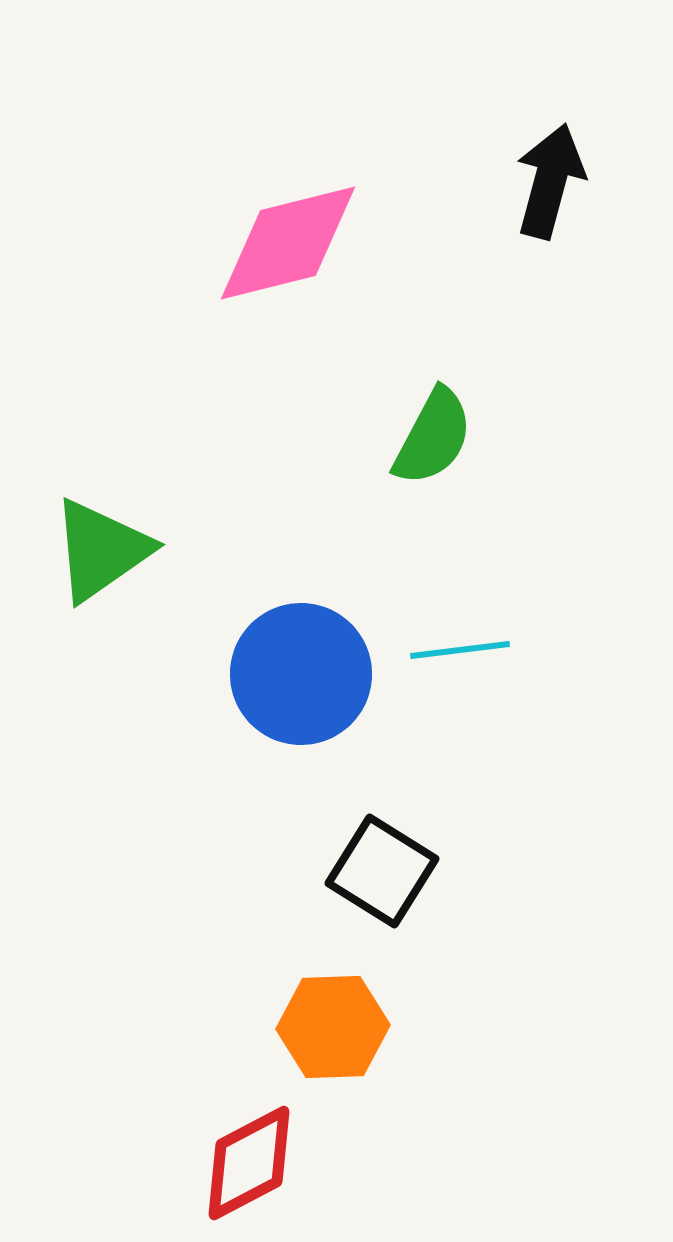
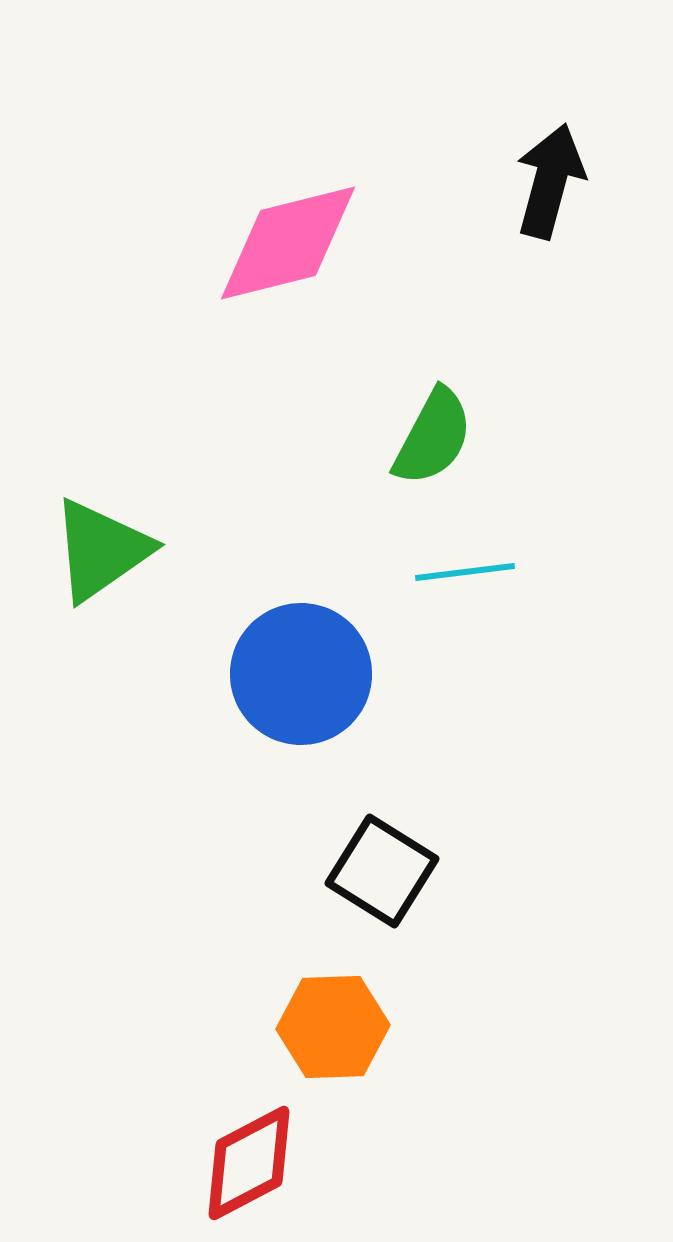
cyan line: moved 5 px right, 78 px up
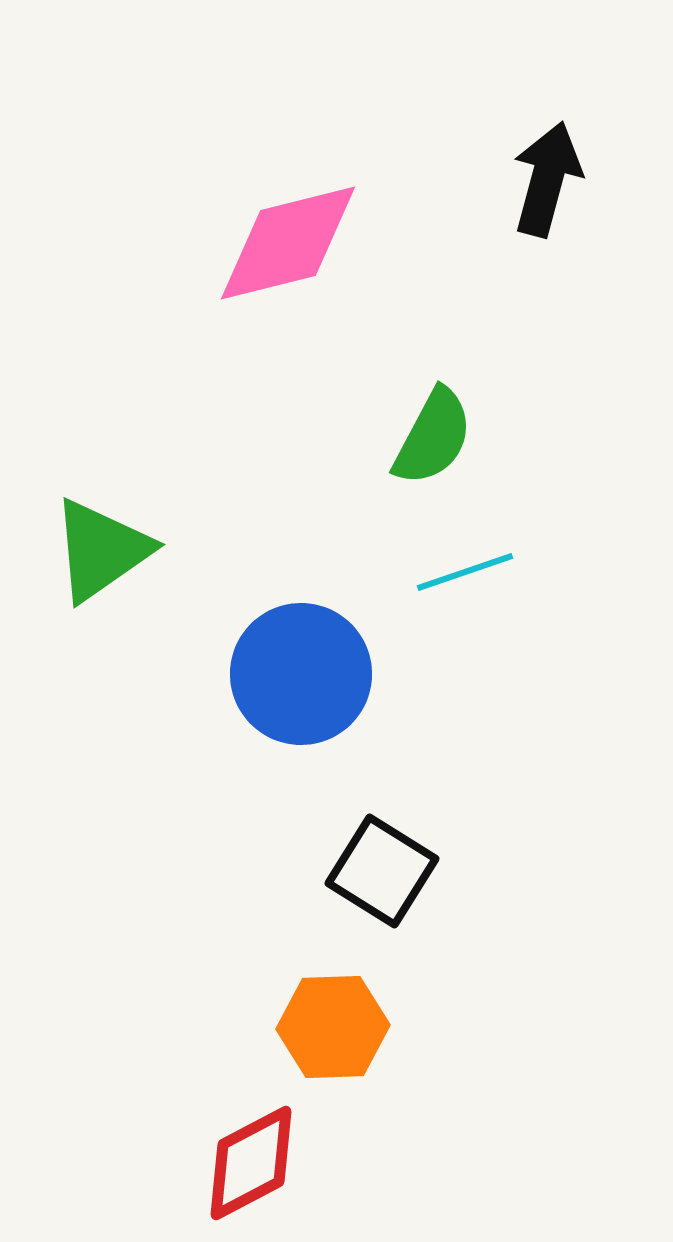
black arrow: moved 3 px left, 2 px up
cyan line: rotated 12 degrees counterclockwise
red diamond: moved 2 px right
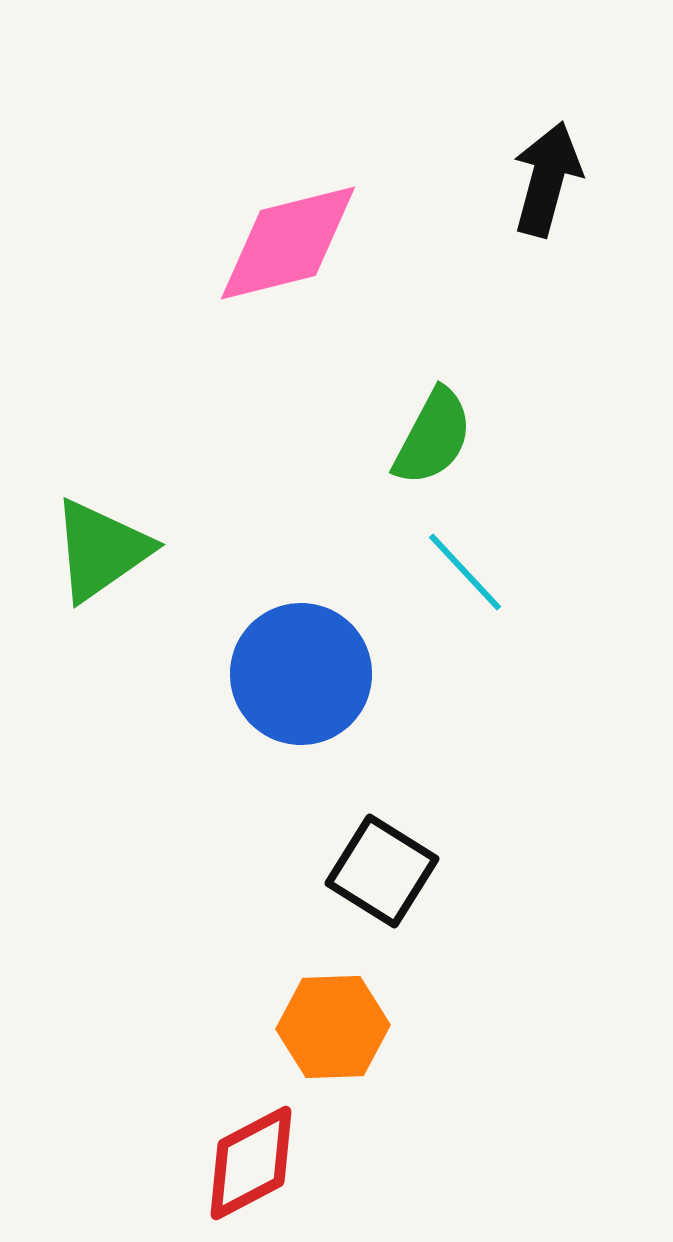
cyan line: rotated 66 degrees clockwise
